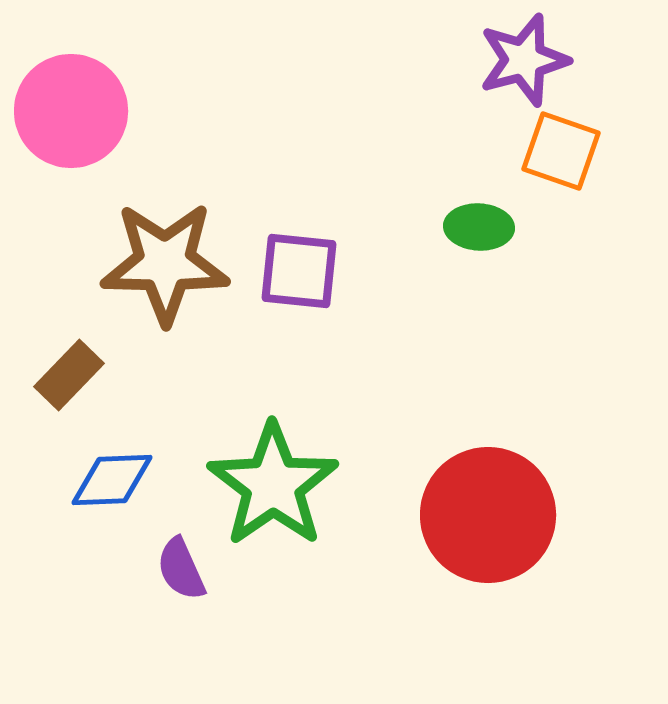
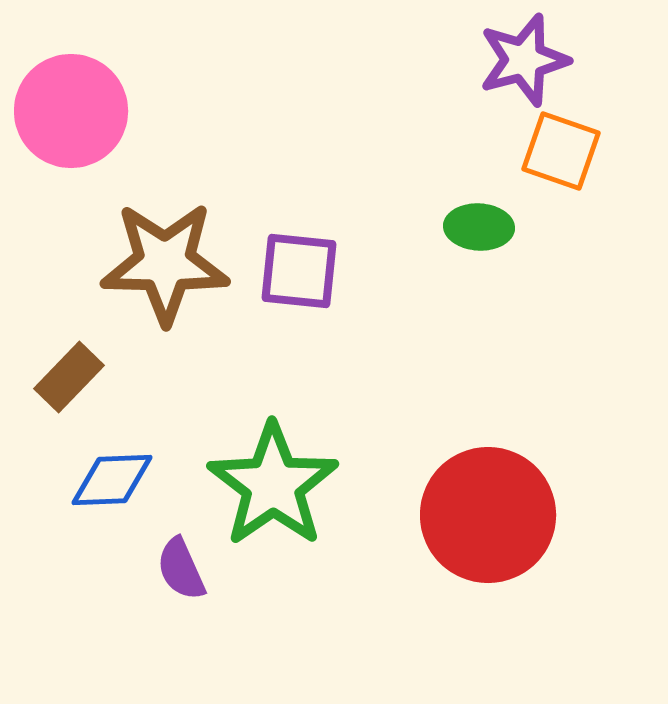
brown rectangle: moved 2 px down
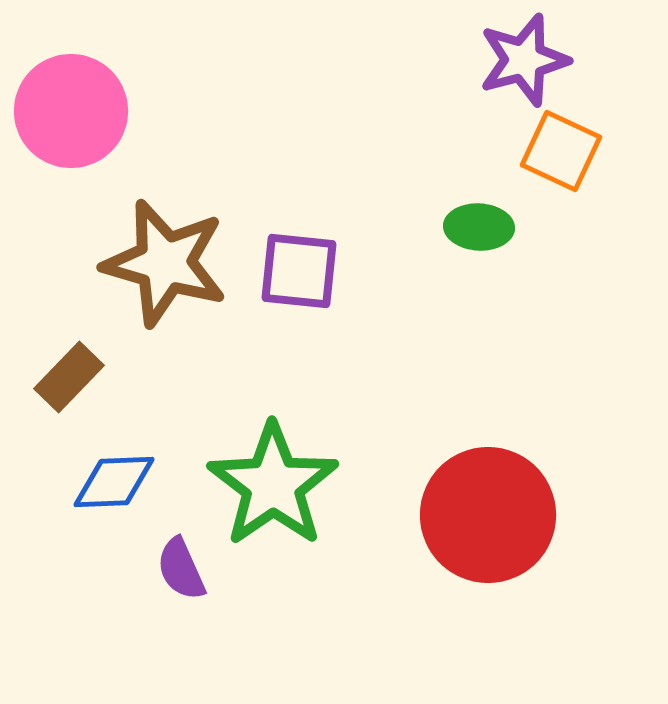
orange square: rotated 6 degrees clockwise
brown star: rotated 15 degrees clockwise
blue diamond: moved 2 px right, 2 px down
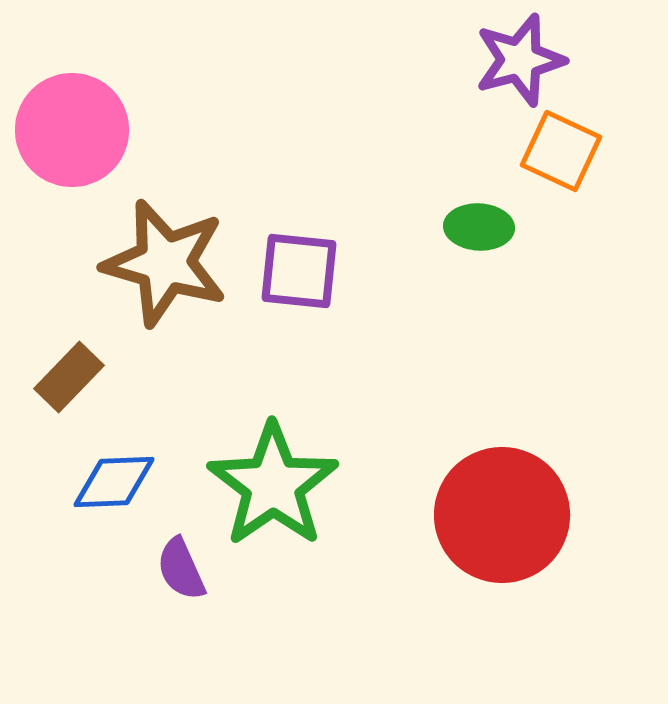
purple star: moved 4 px left
pink circle: moved 1 px right, 19 px down
red circle: moved 14 px right
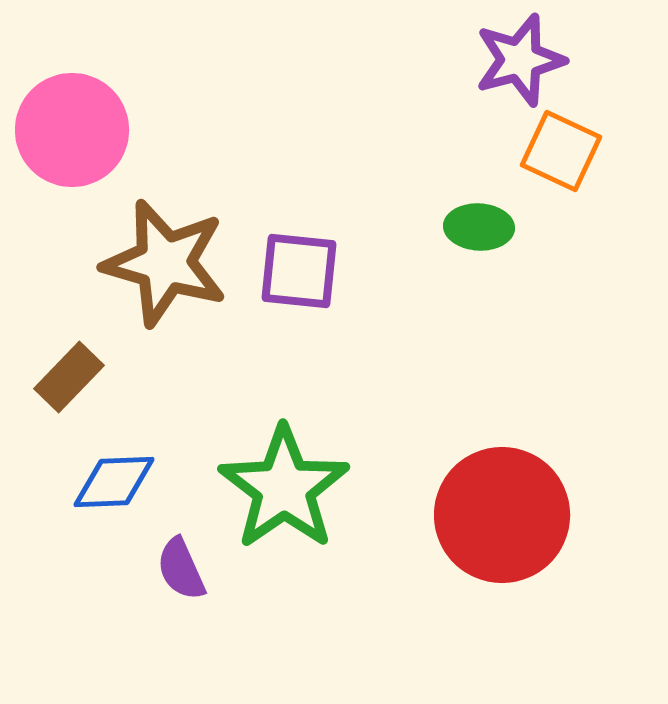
green star: moved 11 px right, 3 px down
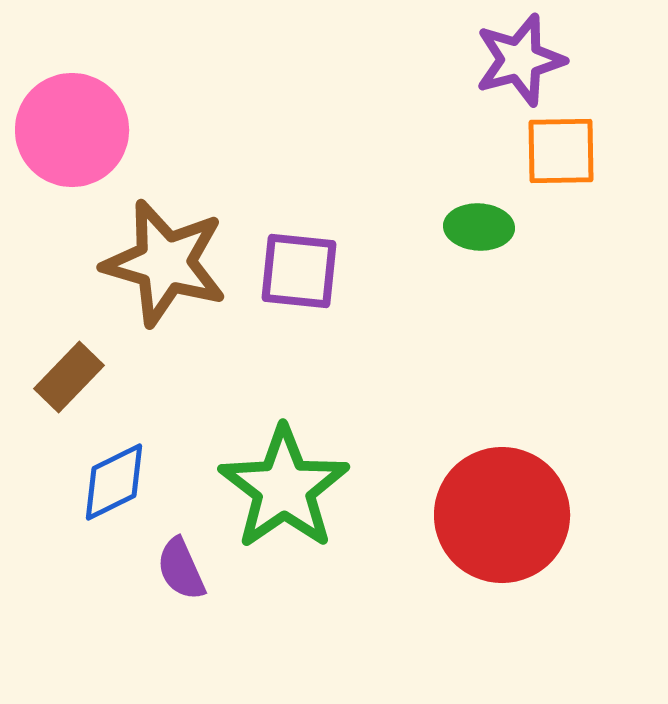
orange square: rotated 26 degrees counterclockwise
blue diamond: rotated 24 degrees counterclockwise
